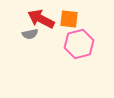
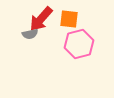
red arrow: rotated 76 degrees counterclockwise
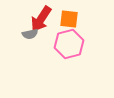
red arrow: rotated 8 degrees counterclockwise
pink hexagon: moved 10 px left
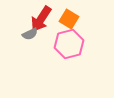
orange square: rotated 24 degrees clockwise
gray semicircle: rotated 14 degrees counterclockwise
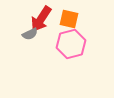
orange square: rotated 18 degrees counterclockwise
pink hexagon: moved 2 px right
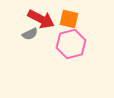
red arrow: rotated 96 degrees counterclockwise
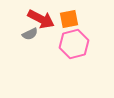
orange square: rotated 24 degrees counterclockwise
pink hexagon: moved 3 px right
